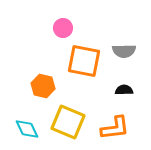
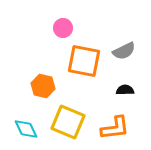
gray semicircle: rotated 25 degrees counterclockwise
black semicircle: moved 1 px right
cyan diamond: moved 1 px left
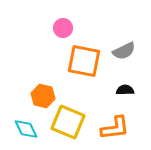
orange hexagon: moved 10 px down
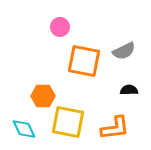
pink circle: moved 3 px left, 1 px up
black semicircle: moved 4 px right
orange hexagon: rotated 15 degrees counterclockwise
yellow square: rotated 12 degrees counterclockwise
cyan diamond: moved 2 px left
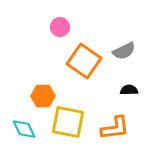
orange square: rotated 24 degrees clockwise
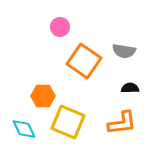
gray semicircle: rotated 35 degrees clockwise
black semicircle: moved 1 px right, 2 px up
yellow square: rotated 12 degrees clockwise
orange L-shape: moved 7 px right, 5 px up
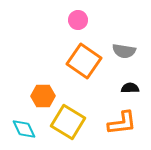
pink circle: moved 18 px right, 7 px up
yellow square: rotated 8 degrees clockwise
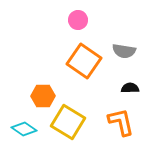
orange L-shape: moved 1 px left, 1 px up; rotated 96 degrees counterclockwise
cyan diamond: rotated 30 degrees counterclockwise
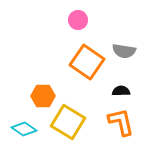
orange square: moved 3 px right, 1 px down
black semicircle: moved 9 px left, 3 px down
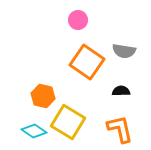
orange hexagon: rotated 15 degrees clockwise
orange L-shape: moved 1 px left, 7 px down
cyan diamond: moved 10 px right, 2 px down
